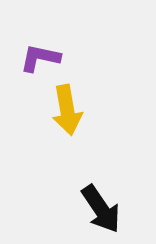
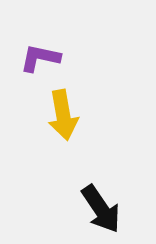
yellow arrow: moved 4 px left, 5 px down
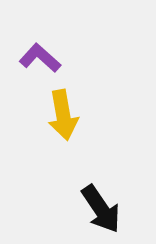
purple L-shape: rotated 30 degrees clockwise
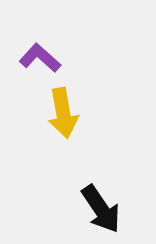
yellow arrow: moved 2 px up
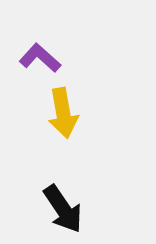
black arrow: moved 38 px left
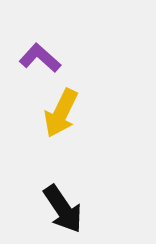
yellow arrow: moved 2 px left; rotated 36 degrees clockwise
